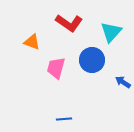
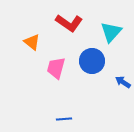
orange triangle: rotated 18 degrees clockwise
blue circle: moved 1 px down
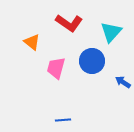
blue line: moved 1 px left, 1 px down
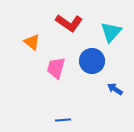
blue arrow: moved 8 px left, 7 px down
